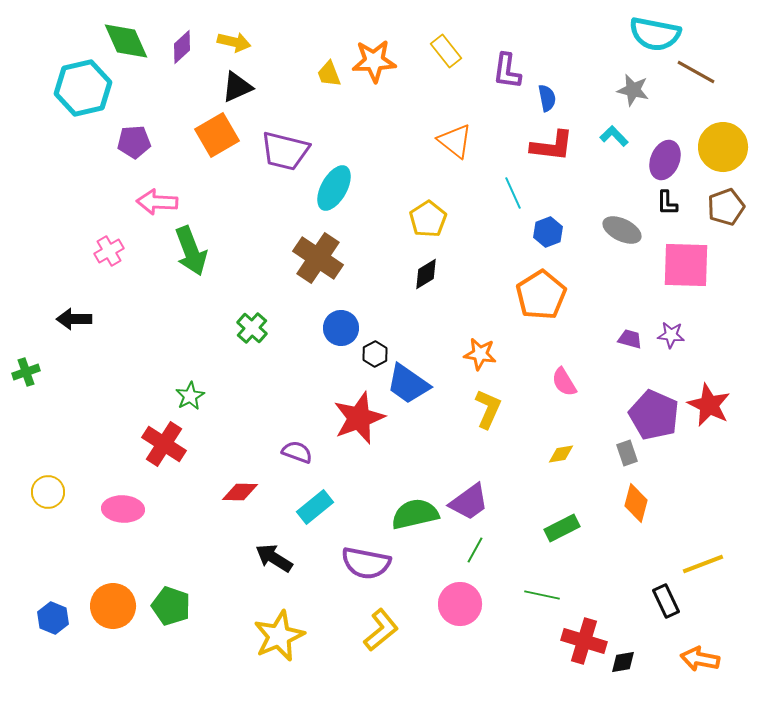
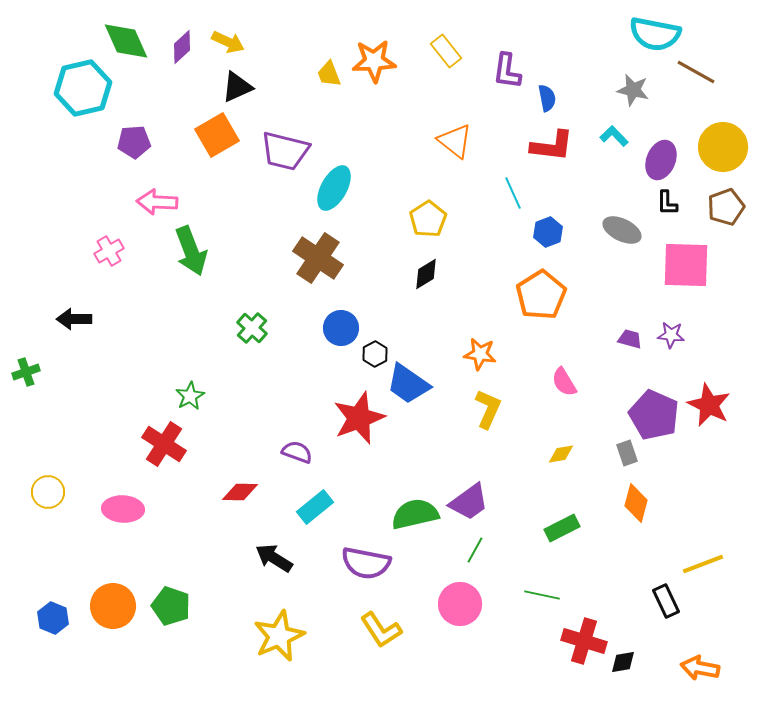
yellow arrow at (234, 42): moved 6 px left; rotated 12 degrees clockwise
purple ellipse at (665, 160): moved 4 px left
yellow L-shape at (381, 630): rotated 96 degrees clockwise
orange arrow at (700, 659): moved 9 px down
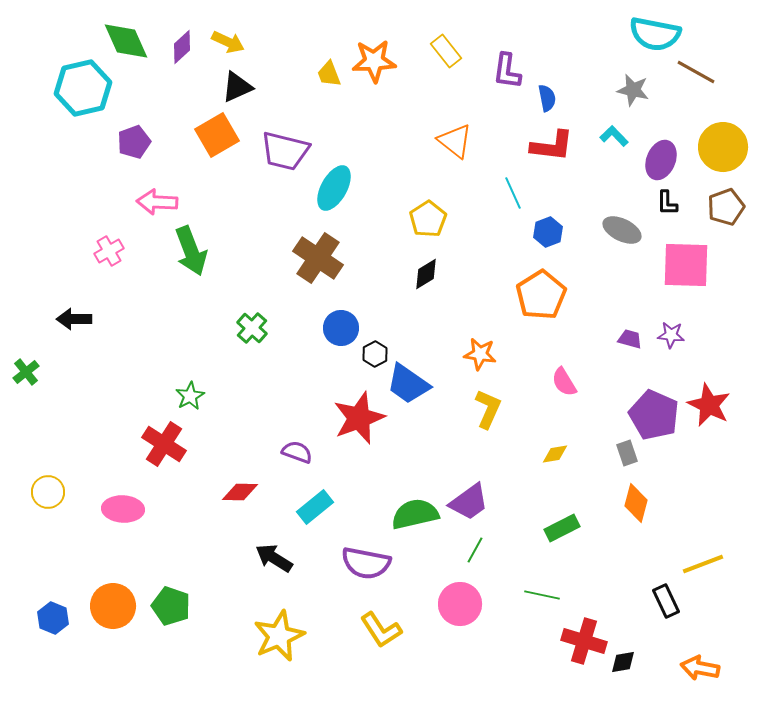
purple pentagon at (134, 142): rotated 16 degrees counterclockwise
green cross at (26, 372): rotated 20 degrees counterclockwise
yellow diamond at (561, 454): moved 6 px left
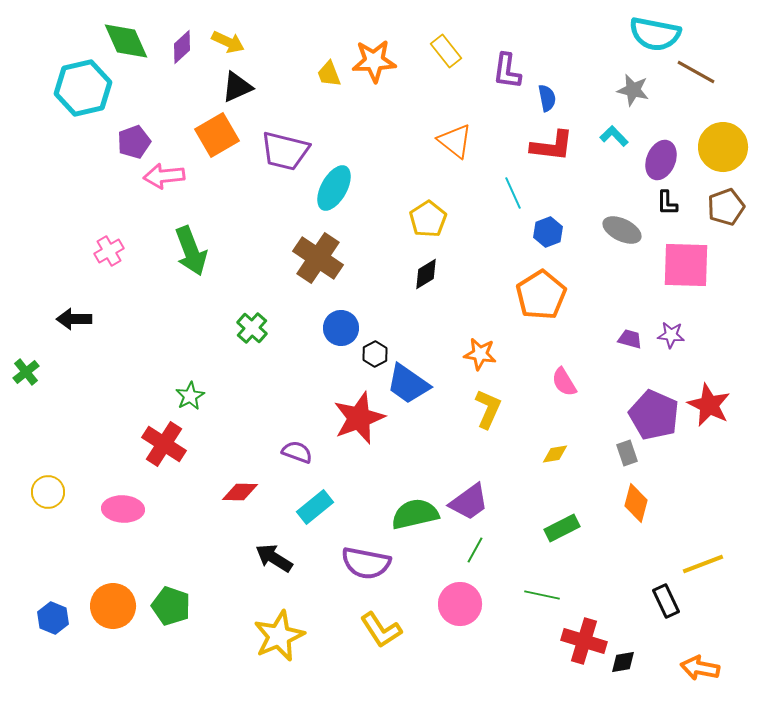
pink arrow at (157, 202): moved 7 px right, 26 px up; rotated 9 degrees counterclockwise
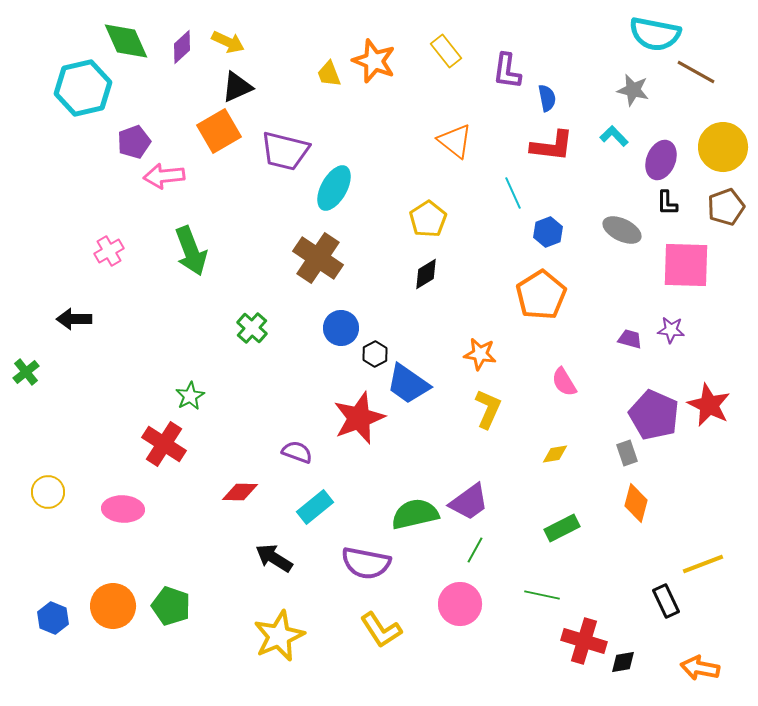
orange star at (374, 61): rotated 24 degrees clockwise
orange square at (217, 135): moved 2 px right, 4 px up
purple star at (671, 335): moved 5 px up
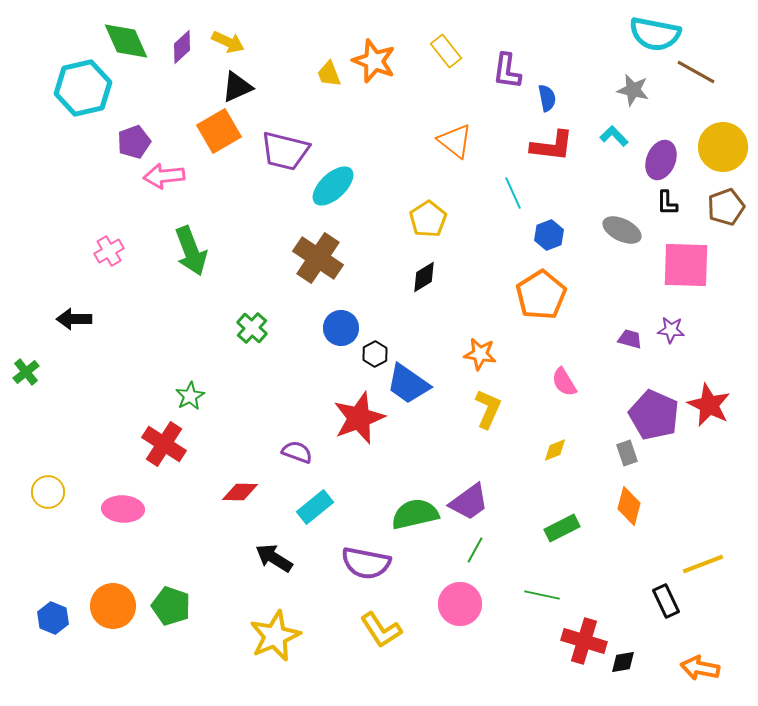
cyan ellipse at (334, 188): moved 1 px left, 2 px up; rotated 18 degrees clockwise
blue hexagon at (548, 232): moved 1 px right, 3 px down
black diamond at (426, 274): moved 2 px left, 3 px down
yellow diamond at (555, 454): moved 4 px up; rotated 12 degrees counterclockwise
orange diamond at (636, 503): moved 7 px left, 3 px down
yellow star at (279, 636): moved 4 px left
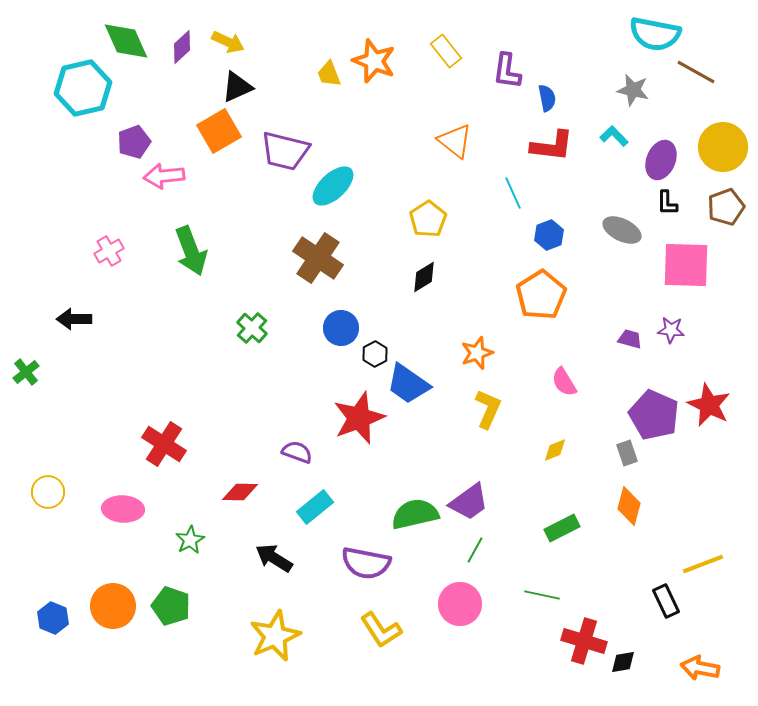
orange star at (480, 354): moved 3 px left, 1 px up; rotated 28 degrees counterclockwise
green star at (190, 396): moved 144 px down
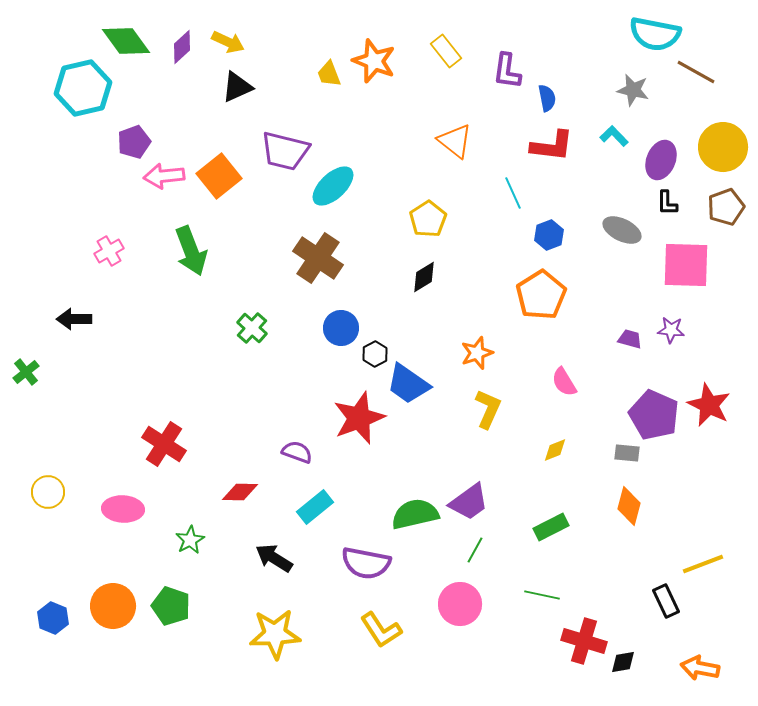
green diamond at (126, 41): rotated 12 degrees counterclockwise
orange square at (219, 131): moved 45 px down; rotated 9 degrees counterclockwise
gray rectangle at (627, 453): rotated 65 degrees counterclockwise
green rectangle at (562, 528): moved 11 px left, 1 px up
yellow star at (275, 636): moved 2 px up; rotated 21 degrees clockwise
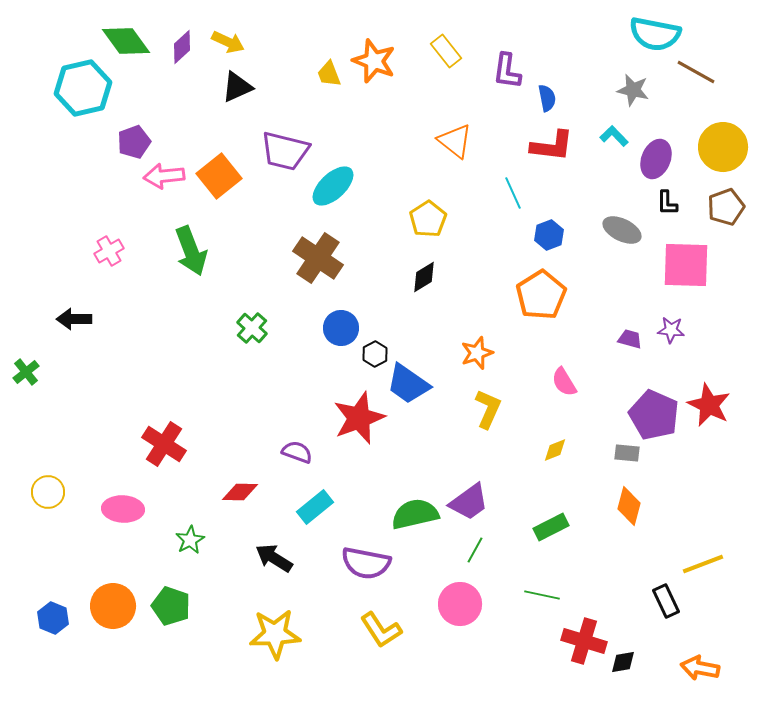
purple ellipse at (661, 160): moved 5 px left, 1 px up
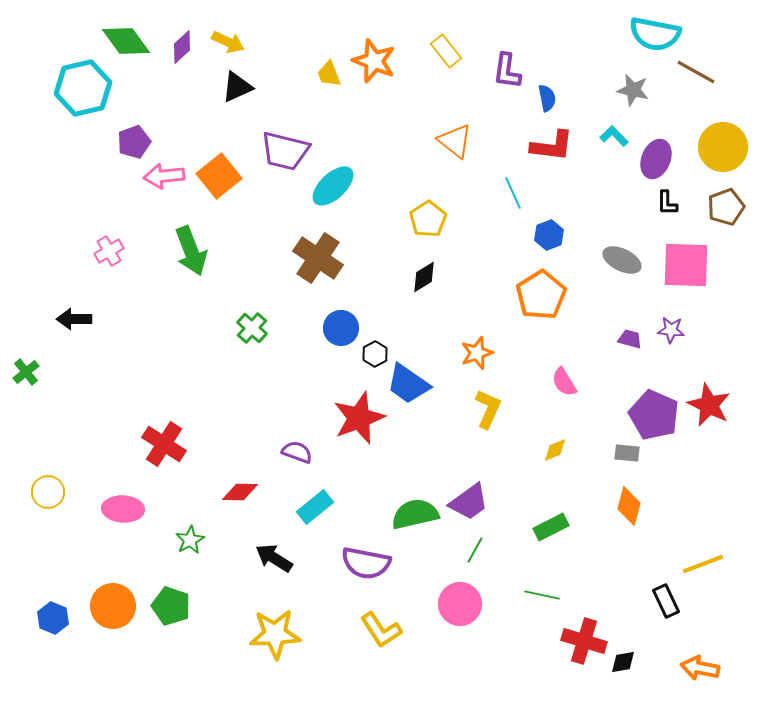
gray ellipse at (622, 230): moved 30 px down
